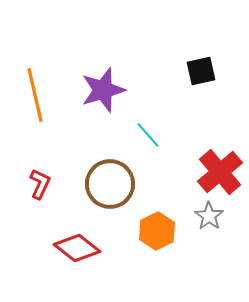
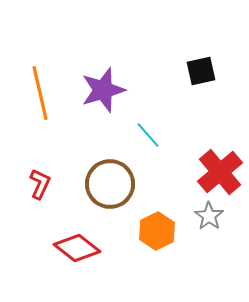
orange line: moved 5 px right, 2 px up
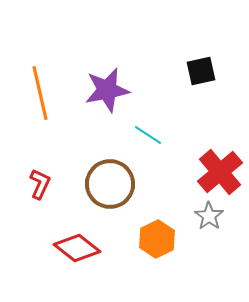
purple star: moved 4 px right; rotated 6 degrees clockwise
cyan line: rotated 16 degrees counterclockwise
orange hexagon: moved 8 px down
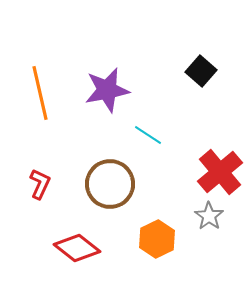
black square: rotated 36 degrees counterclockwise
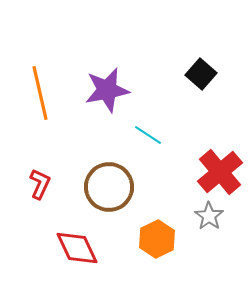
black square: moved 3 px down
brown circle: moved 1 px left, 3 px down
red diamond: rotated 27 degrees clockwise
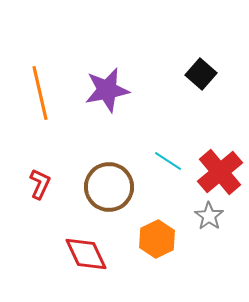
cyan line: moved 20 px right, 26 px down
red diamond: moved 9 px right, 6 px down
